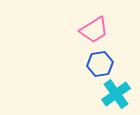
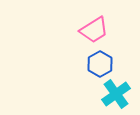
blue hexagon: rotated 20 degrees counterclockwise
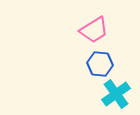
blue hexagon: rotated 25 degrees counterclockwise
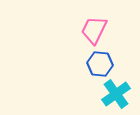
pink trapezoid: rotated 148 degrees clockwise
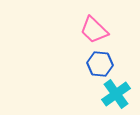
pink trapezoid: rotated 72 degrees counterclockwise
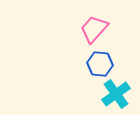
pink trapezoid: moved 1 px up; rotated 88 degrees clockwise
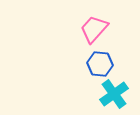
cyan cross: moved 2 px left
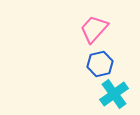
blue hexagon: rotated 20 degrees counterclockwise
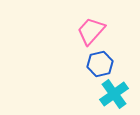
pink trapezoid: moved 3 px left, 2 px down
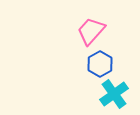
blue hexagon: rotated 15 degrees counterclockwise
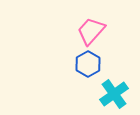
blue hexagon: moved 12 px left
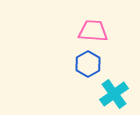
pink trapezoid: moved 2 px right; rotated 52 degrees clockwise
